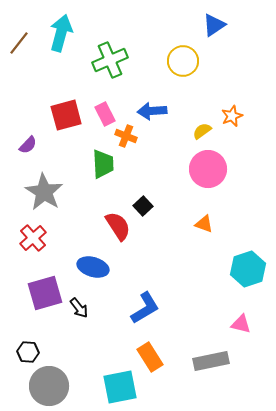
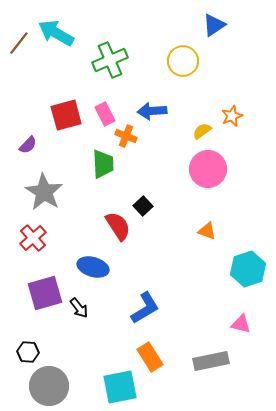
cyan arrow: moved 5 px left; rotated 75 degrees counterclockwise
orange triangle: moved 3 px right, 7 px down
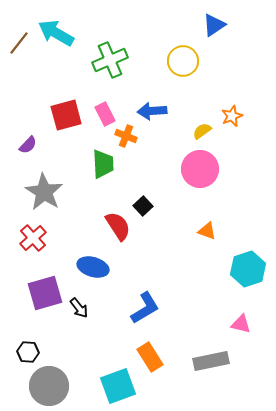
pink circle: moved 8 px left
cyan square: moved 2 px left, 1 px up; rotated 9 degrees counterclockwise
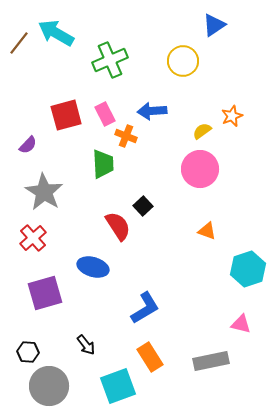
black arrow: moved 7 px right, 37 px down
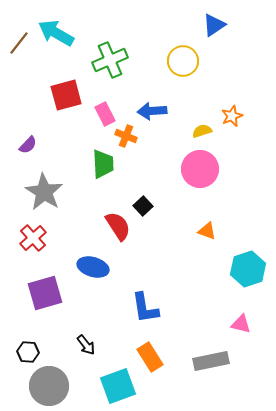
red square: moved 20 px up
yellow semicircle: rotated 18 degrees clockwise
blue L-shape: rotated 112 degrees clockwise
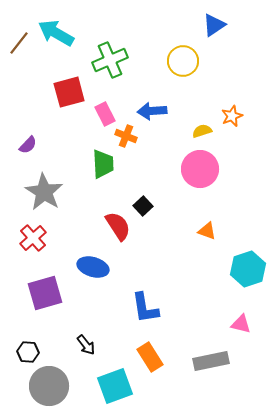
red square: moved 3 px right, 3 px up
cyan square: moved 3 px left
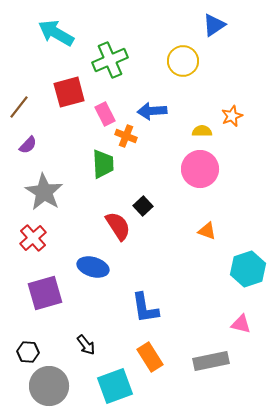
brown line: moved 64 px down
yellow semicircle: rotated 18 degrees clockwise
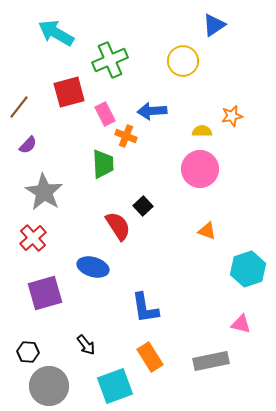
orange star: rotated 10 degrees clockwise
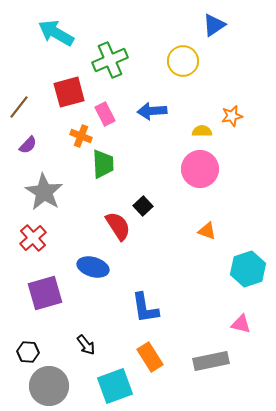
orange cross: moved 45 px left
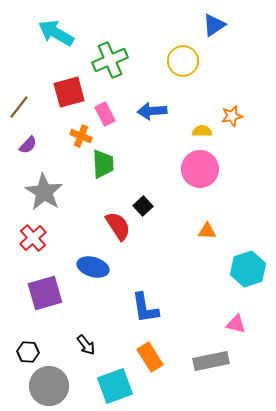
orange triangle: rotated 18 degrees counterclockwise
pink triangle: moved 5 px left
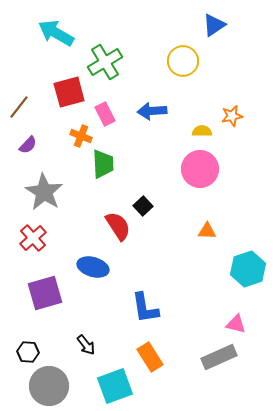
green cross: moved 5 px left, 2 px down; rotated 8 degrees counterclockwise
gray rectangle: moved 8 px right, 4 px up; rotated 12 degrees counterclockwise
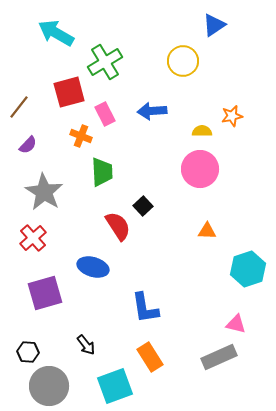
green trapezoid: moved 1 px left, 8 px down
